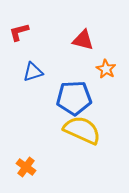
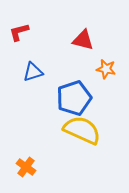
orange star: rotated 18 degrees counterclockwise
blue pentagon: rotated 16 degrees counterclockwise
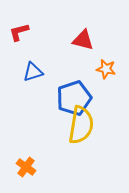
yellow semicircle: moved 1 px left, 5 px up; rotated 75 degrees clockwise
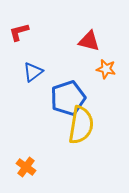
red triangle: moved 6 px right, 1 px down
blue triangle: rotated 20 degrees counterclockwise
blue pentagon: moved 6 px left
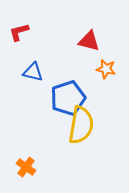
blue triangle: rotated 50 degrees clockwise
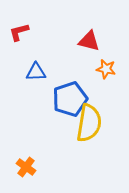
blue triangle: moved 3 px right; rotated 15 degrees counterclockwise
blue pentagon: moved 2 px right, 1 px down
yellow semicircle: moved 8 px right, 2 px up
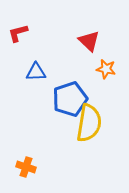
red L-shape: moved 1 px left, 1 px down
red triangle: rotated 30 degrees clockwise
orange cross: rotated 18 degrees counterclockwise
